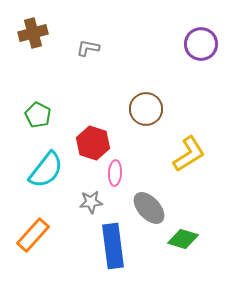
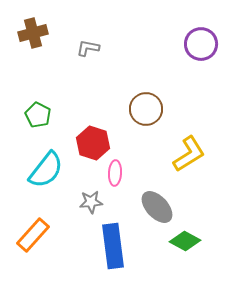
gray ellipse: moved 8 px right, 1 px up
green diamond: moved 2 px right, 2 px down; rotated 12 degrees clockwise
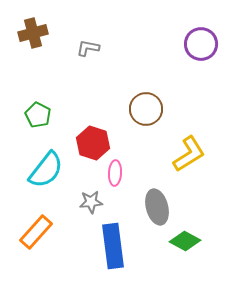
gray ellipse: rotated 28 degrees clockwise
orange rectangle: moved 3 px right, 3 px up
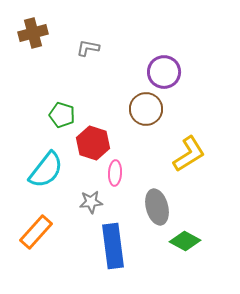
purple circle: moved 37 px left, 28 px down
green pentagon: moved 24 px right; rotated 10 degrees counterclockwise
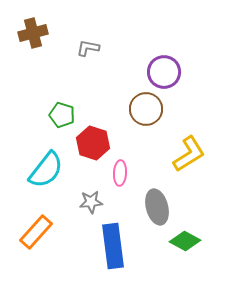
pink ellipse: moved 5 px right
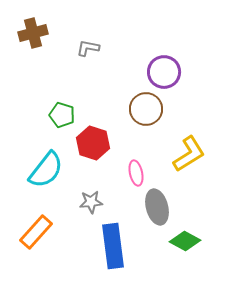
pink ellipse: moved 16 px right; rotated 15 degrees counterclockwise
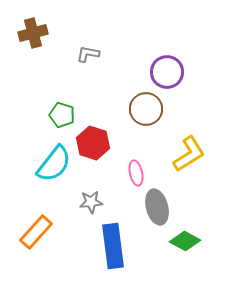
gray L-shape: moved 6 px down
purple circle: moved 3 px right
cyan semicircle: moved 8 px right, 6 px up
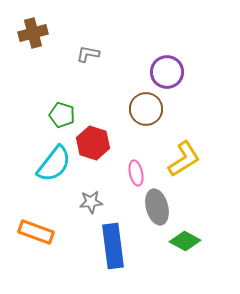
yellow L-shape: moved 5 px left, 5 px down
orange rectangle: rotated 68 degrees clockwise
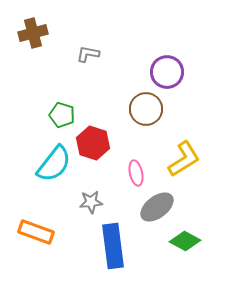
gray ellipse: rotated 68 degrees clockwise
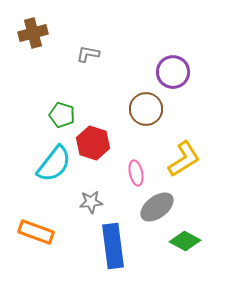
purple circle: moved 6 px right
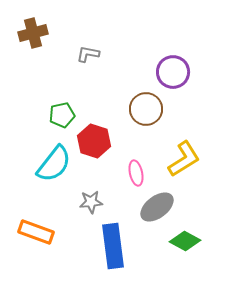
green pentagon: rotated 30 degrees counterclockwise
red hexagon: moved 1 px right, 2 px up
